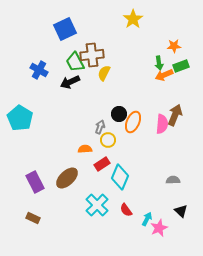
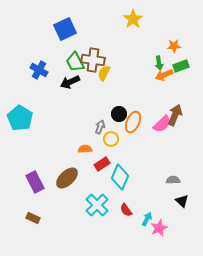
brown cross: moved 1 px right, 5 px down; rotated 15 degrees clockwise
pink semicircle: rotated 42 degrees clockwise
yellow circle: moved 3 px right, 1 px up
black triangle: moved 1 px right, 10 px up
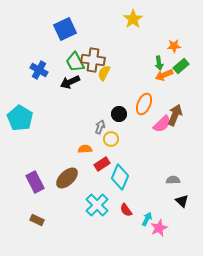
green rectangle: rotated 21 degrees counterclockwise
orange ellipse: moved 11 px right, 18 px up
brown rectangle: moved 4 px right, 2 px down
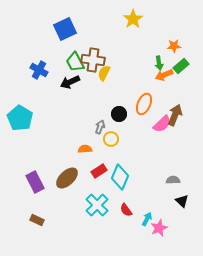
red rectangle: moved 3 px left, 7 px down
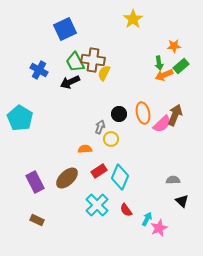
orange ellipse: moved 1 px left, 9 px down; rotated 35 degrees counterclockwise
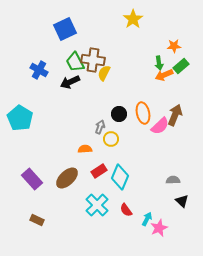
pink semicircle: moved 2 px left, 2 px down
purple rectangle: moved 3 px left, 3 px up; rotated 15 degrees counterclockwise
